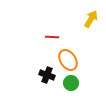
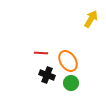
red line: moved 11 px left, 16 px down
orange ellipse: moved 1 px down
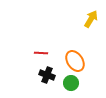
orange ellipse: moved 7 px right
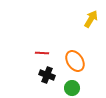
red line: moved 1 px right
green circle: moved 1 px right, 5 px down
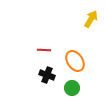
red line: moved 2 px right, 3 px up
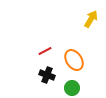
red line: moved 1 px right, 1 px down; rotated 32 degrees counterclockwise
orange ellipse: moved 1 px left, 1 px up
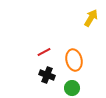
yellow arrow: moved 1 px up
red line: moved 1 px left, 1 px down
orange ellipse: rotated 20 degrees clockwise
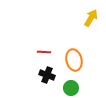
red line: rotated 32 degrees clockwise
green circle: moved 1 px left
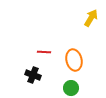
black cross: moved 14 px left
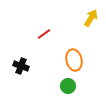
red line: moved 18 px up; rotated 40 degrees counterclockwise
black cross: moved 12 px left, 9 px up
green circle: moved 3 px left, 2 px up
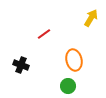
black cross: moved 1 px up
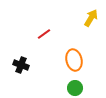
green circle: moved 7 px right, 2 px down
